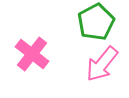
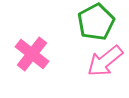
pink arrow: moved 3 px right, 3 px up; rotated 12 degrees clockwise
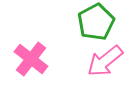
pink cross: moved 1 px left, 5 px down
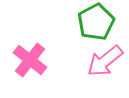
pink cross: moved 1 px left, 1 px down
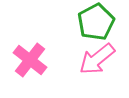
pink arrow: moved 8 px left, 2 px up
